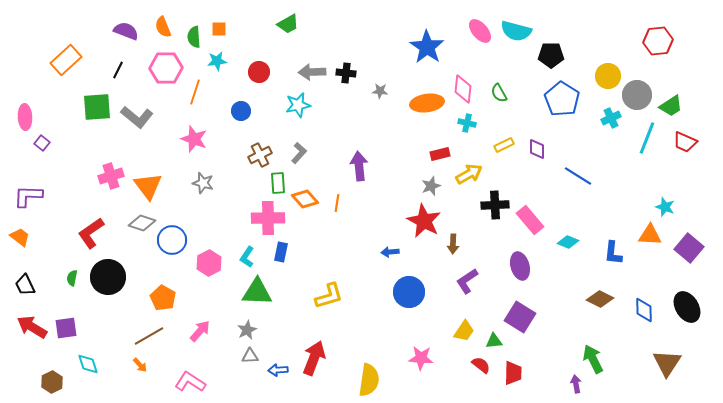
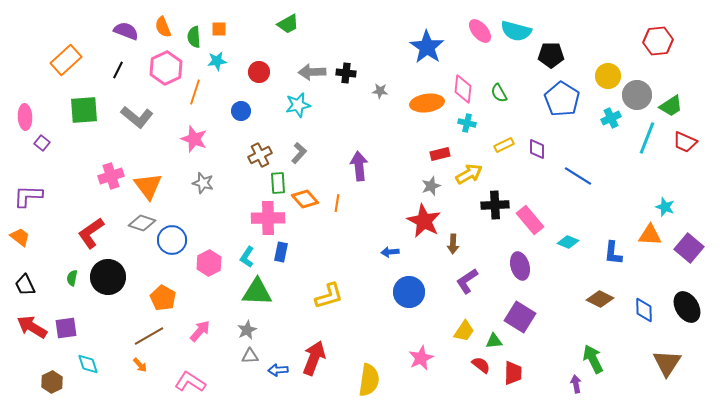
pink hexagon at (166, 68): rotated 24 degrees counterclockwise
green square at (97, 107): moved 13 px left, 3 px down
pink star at (421, 358): rotated 30 degrees counterclockwise
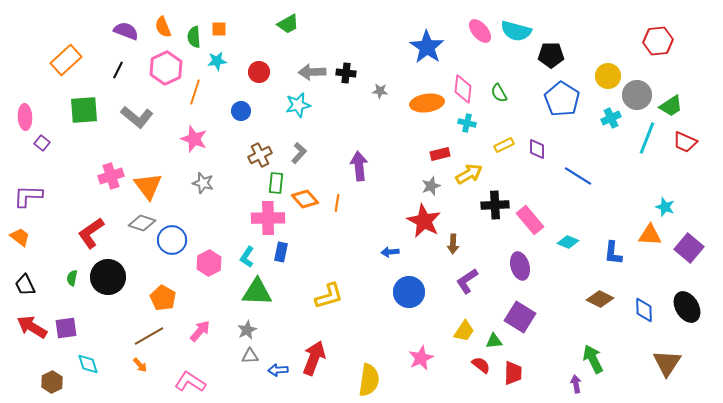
green rectangle at (278, 183): moved 2 px left; rotated 10 degrees clockwise
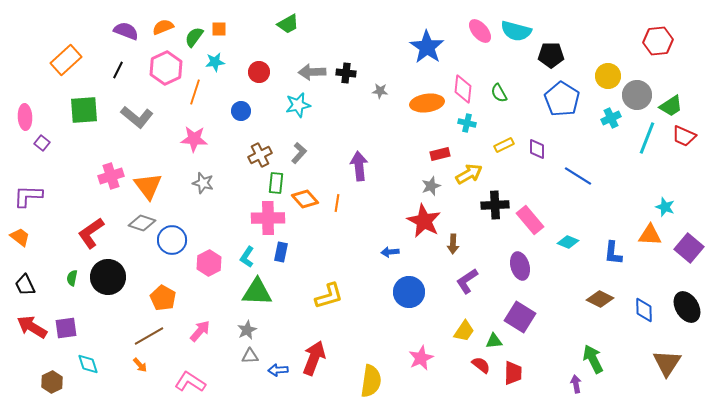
orange semicircle at (163, 27): rotated 90 degrees clockwise
green semicircle at (194, 37): rotated 40 degrees clockwise
cyan star at (217, 61): moved 2 px left, 1 px down
pink star at (194, 139): rotated 16 degrees counterclockwise
red trapezoid at (685, 142): moved 1 px left, 6 px up
yellow semicircle at (369, 380): moved 2 px right, 1 px down
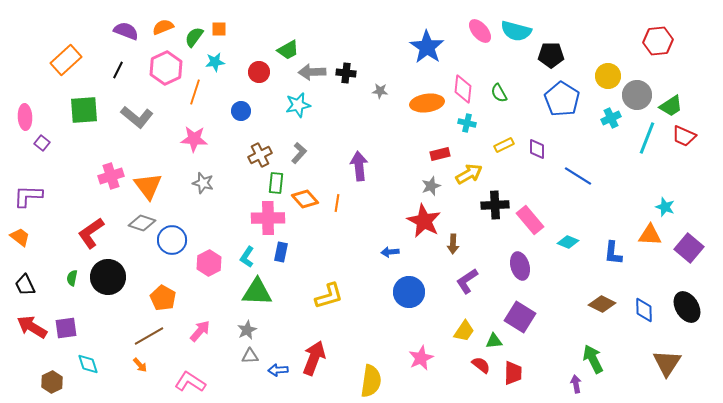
green trapezoid at (288, 24): moved 26 px down
brown diamond at (600, 299): moved 2 px right, 5 px down
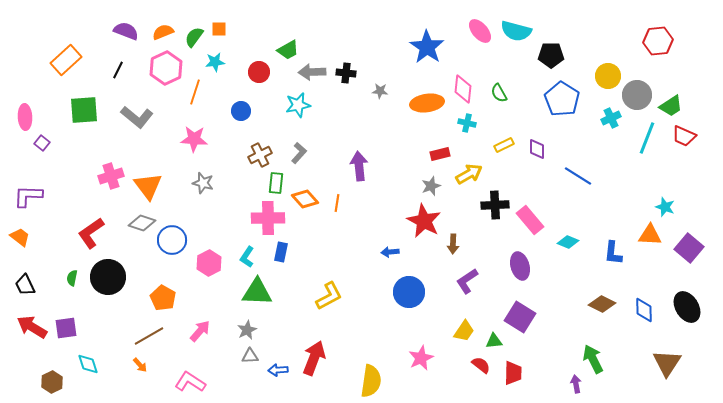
orange semicircle at (163, 27): moved 5 px down
yellow L-shape at (329, 296): rotated 12 degrees counterclockwise
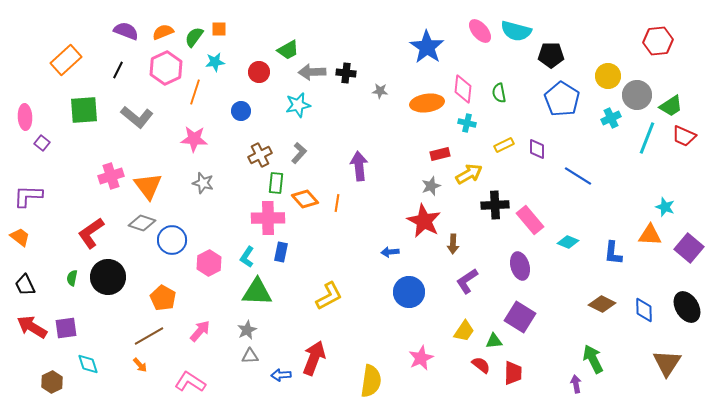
green semicircle at (499, 93): rotated 18 degrees clockwise
blue arrow at (278, 370): moved 3 px right, 5 px down
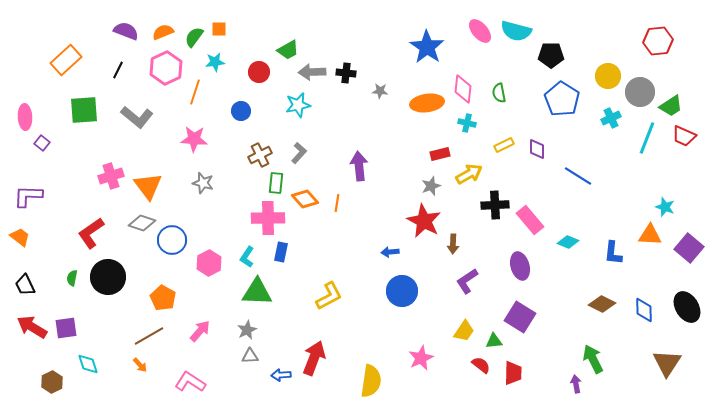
gray circle at (637, 95): moved 3 px right, 3 px up
blue circle at (409, 292): moved 7 px left, 1 px up
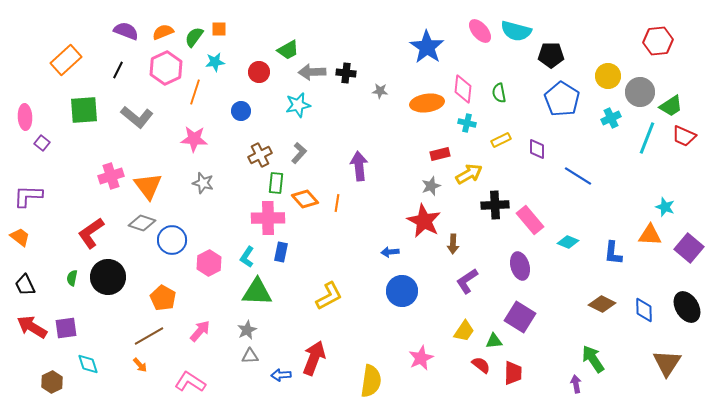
yellow rectangle at (504, 145): moved 3 px left, 5 px up
green arrow at (593, 359): rotated 8 degrees counterclockwise
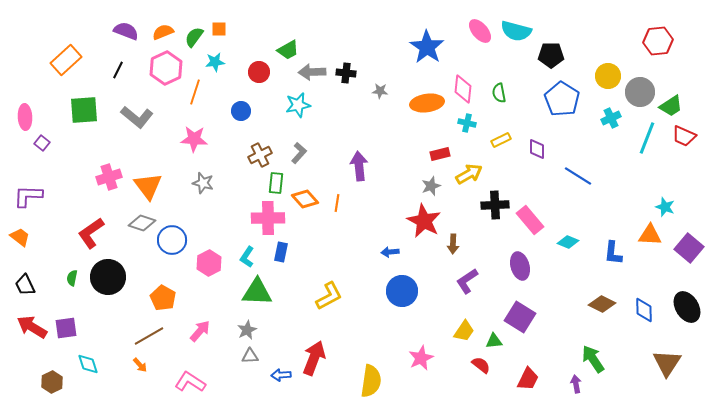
pink cross at (111, 176): moved 2 px left, 1 px down
red trapezoid at (513, 373): moved 15 px right, 6 px down; rotated 25 degrees clockwise
